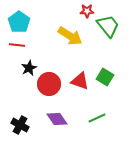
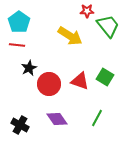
green line: rotated 36 degrees counterclockwise
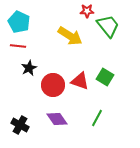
cyan pentagon: rotated 10 degrees counterclockwise
red line: moved 1 px right, 1 px down
red circle: moved 4 px right, 1 px down
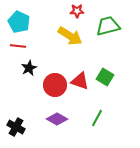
red star: moved 10 px left
green trapezoid: rotated 65 degrees counterclockwise
red circle: moved 2 px right
purple diamond: rotated 25 degrees counterclockwise
black cross: moved 4 px left, 2 px down
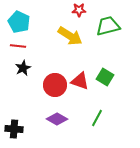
red star: moved 2 px right, 1 px up
black star: moved 6 px left
black cross: moved 2 px left, 2 px down; rotated 24 degrees counterclockwise
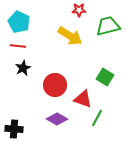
red triangle: moved 3 px right, 18 px down
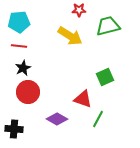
cyan pentagon: rotated 30 degrees counterclockwise
red line: moved 1 px right
green square: rotated 36 degrees clockwise
red circle: moved 27 px left, 7 px down
green line: moved 1 px right, 1 px down
